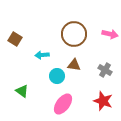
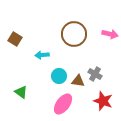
brown triangle: moved 4 px right, 16 px down
gray cross: moved 10 px left, 4 px down
cyan circle: moved 2 px right
green triangle: moved 1 px left, 1 px down
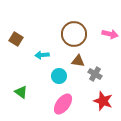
brown square: moved 1 px right
brown triangle: moved 20 px up
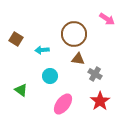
pink arrow: moved 3 px left, 15 px up; rotated 21 degrees clockwise
cyan arrow: moved 5 px up
brown triangle: moved 2 px up
cyan circle: moved 9 px left
green triangle: moved 2 px up
red star: moved 3 px left; rotated 18 degrees clockwise
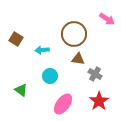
red star: moved 1 px left
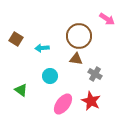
brown circle: moved 5 px right, 2 px down
cyan arrow: moved 2 px up
brown triangle: moved 2 px left
red star: moved 8 px left; rotated 12 degrees counterclockwise
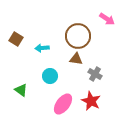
brown circle: moved 1 px left
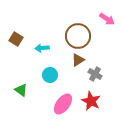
brown triangle: moved 2 px right, 1 px down; rotated 40 degrees counterclockwise
cyan circle: moved 1 px up
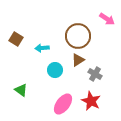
cyan circle: moved 5 px right, 5 px up
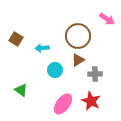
gray cross: rotated 32 degrees counterclockwise
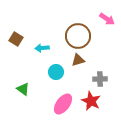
brown triangle: rotated 16 degrees clockwise
cyan circle: moved 1 px right, 2 px down
gray cross: moved 5 px right, 5 px down
green triangle: moved 2 px right, 1 px up
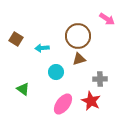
brown triangle: moved 1 px right, 1 px up
